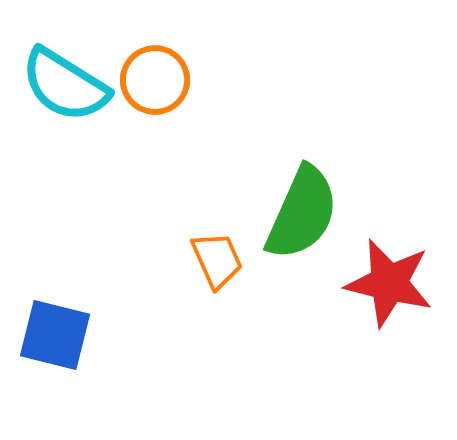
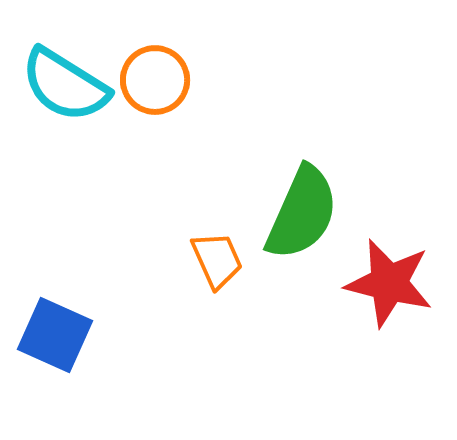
blue square: rotated 10 degrees clockwise
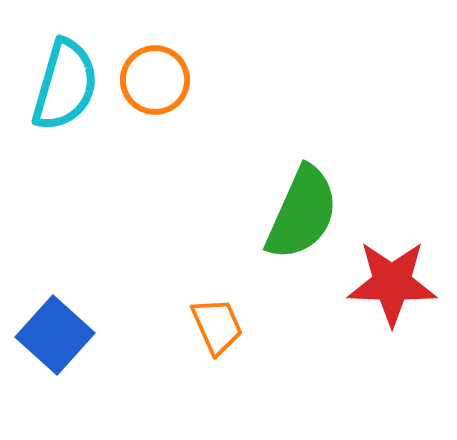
cyan semicircle: rotated 106 degrees counterclockwise
orange trapezoid: moved 66 px down
red star: moved 3 px right; rotated 12 degrees counterclockwise
blue square: rotated 18 degrees clockwise
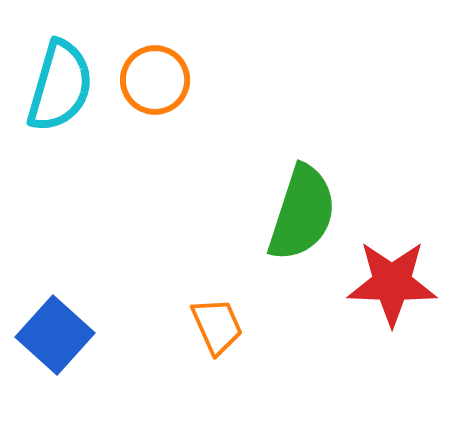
cyan semicircle: moved 5 px left, 1 px down
green semicircle: rotated 6 degrees counterclockwise
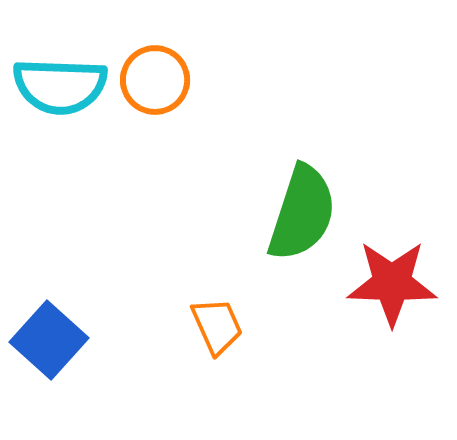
cyan semicircle: rotated 76 degrees clockwise
blue square: moved 6 px left, 5 px down
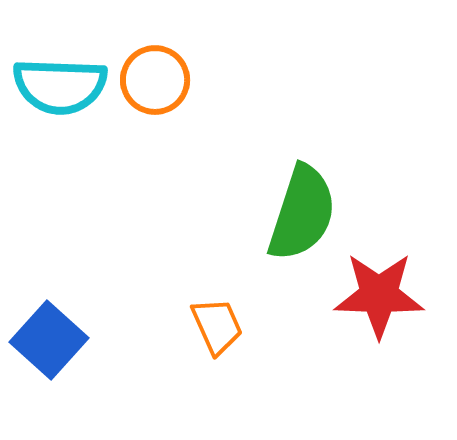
red star: moved 13 px left, 12 px down
